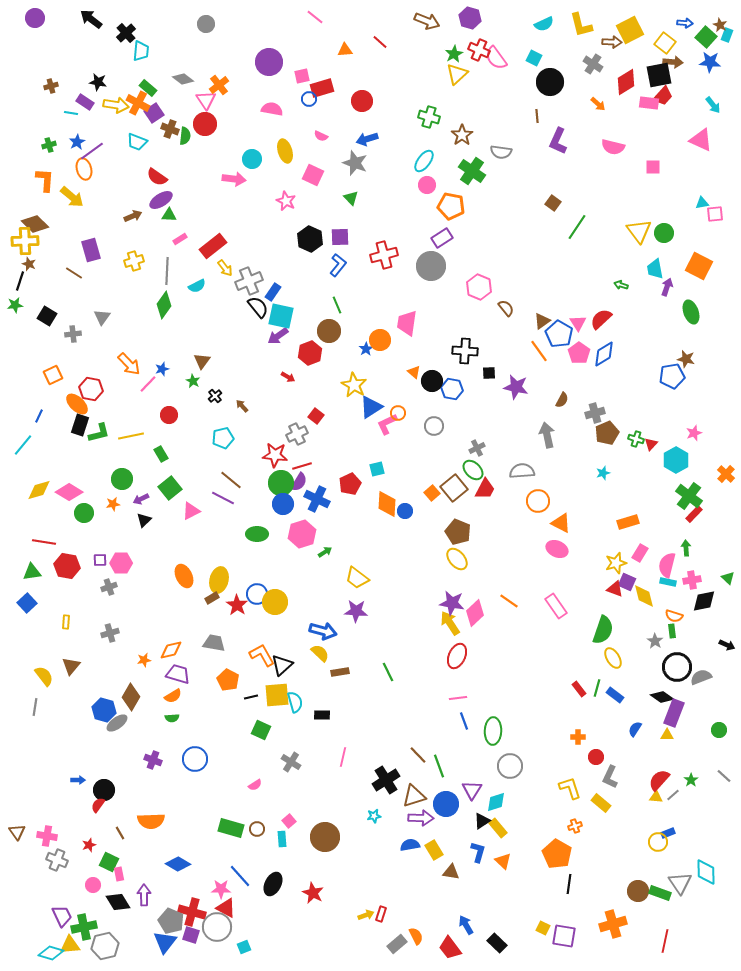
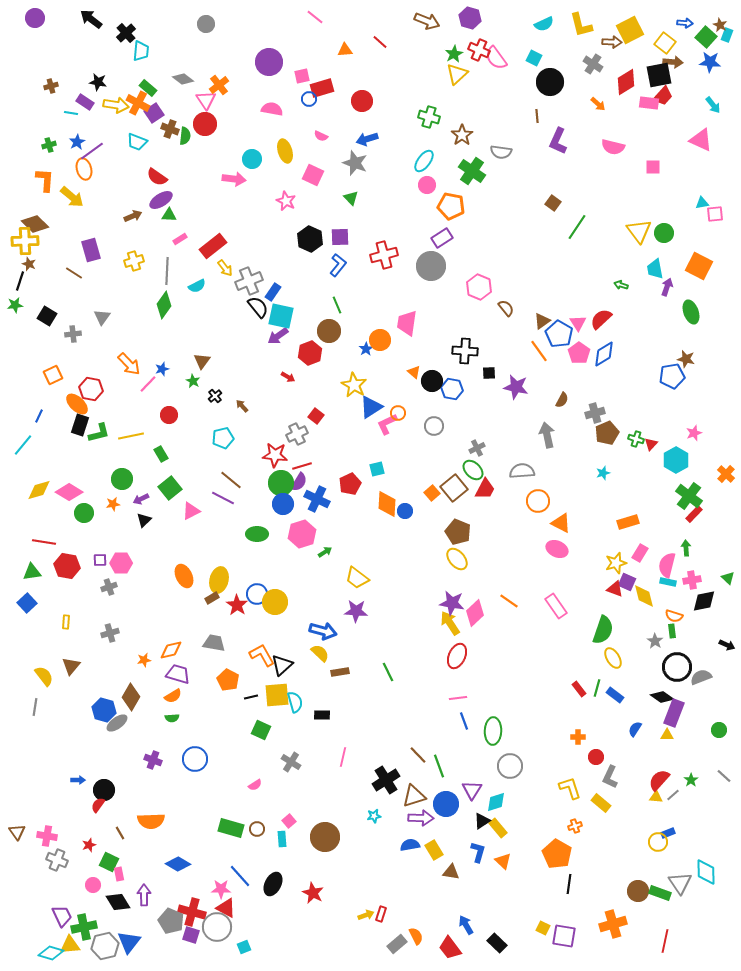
blue triangle at (165, 942): moved 36 px left
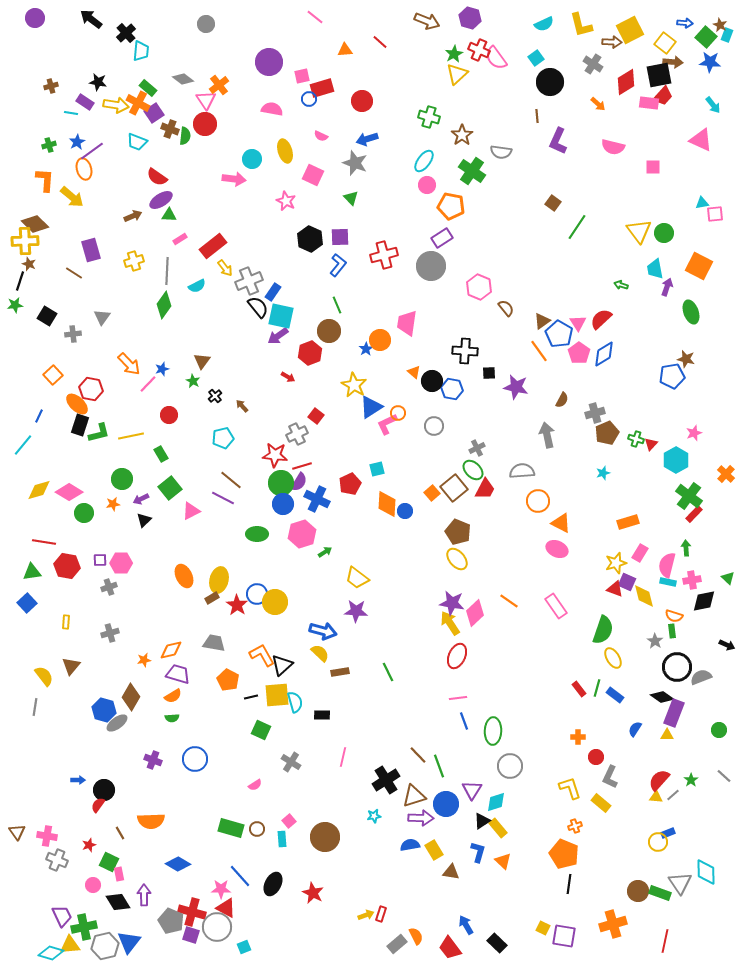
cyan square at (534, 58): moved 2 px right; rotated 28 degrees clockwise
orange square at (53, 375): rotated 18 degrees counterclockwise
orange pentagon at (557, 854): moved 7 px right; rotated 8 degrees counterclockwise
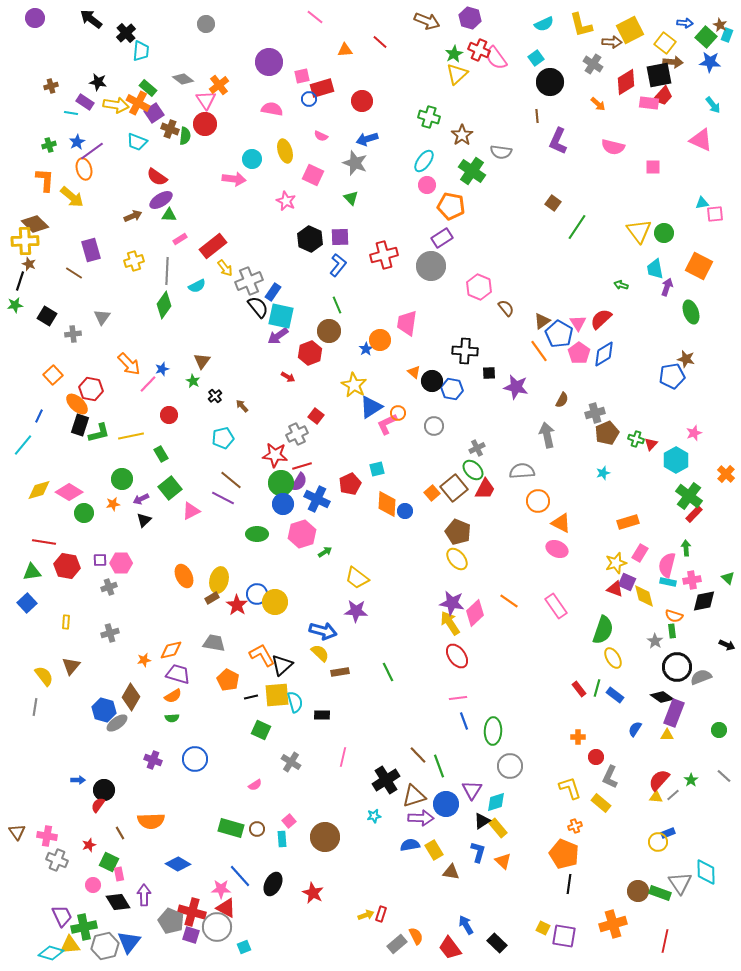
red ellipse at (457, 656): rotated 60 degrees counterclockwise
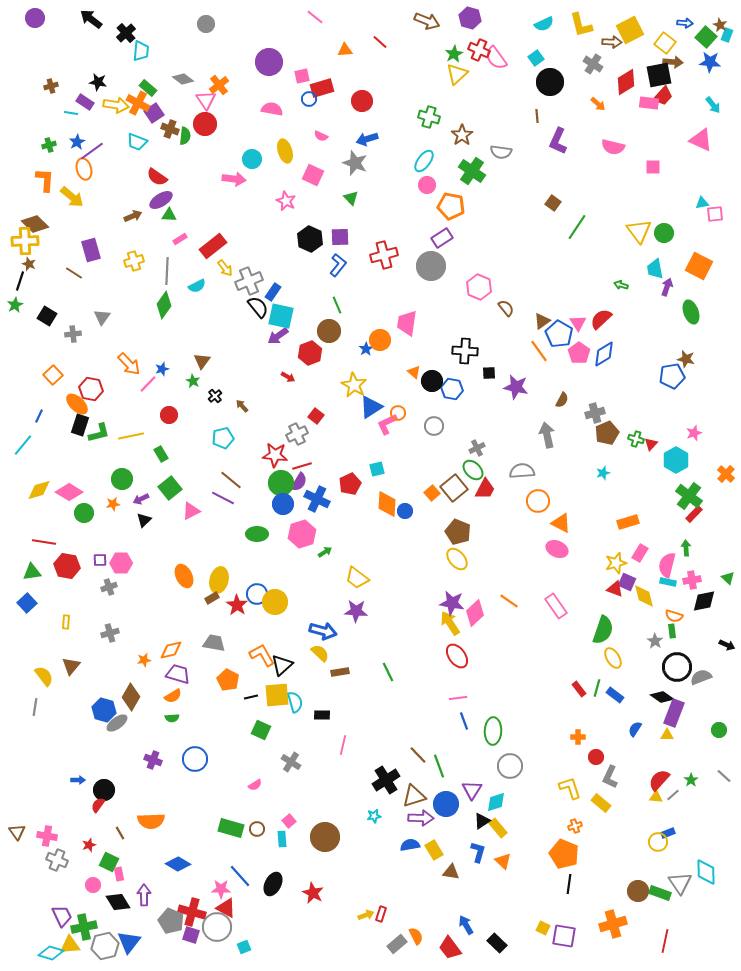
green star at (15, 305): rotated 21 degrees counterclockwise
pink line at (343, 757): moved 12 px up
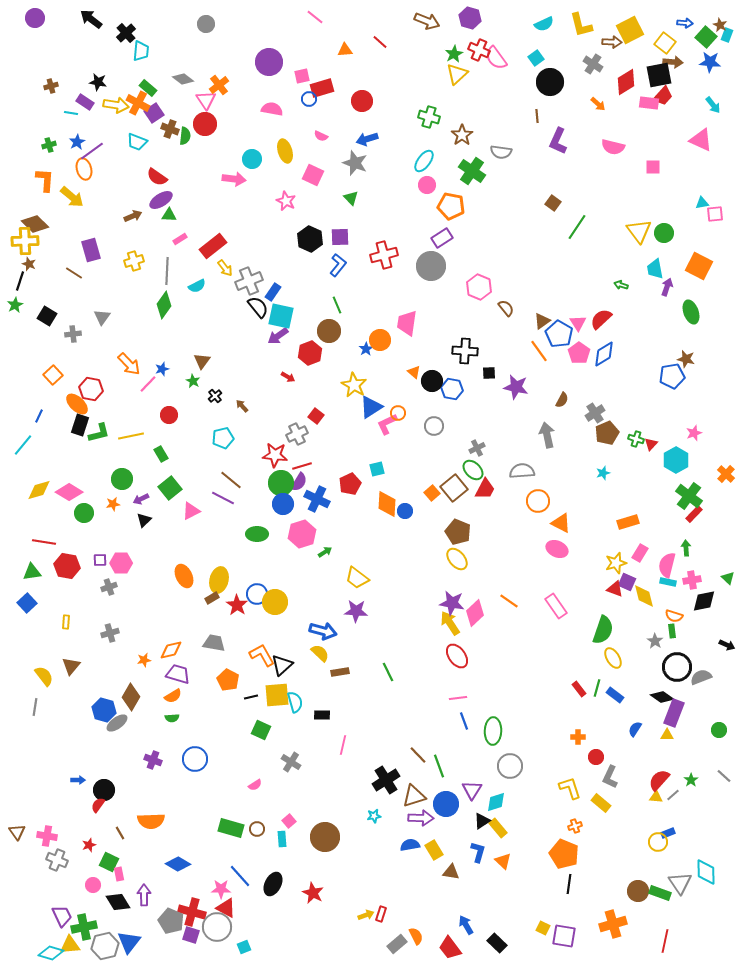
gray cross at (595, 413): rotated 18 degrees counterclockwise
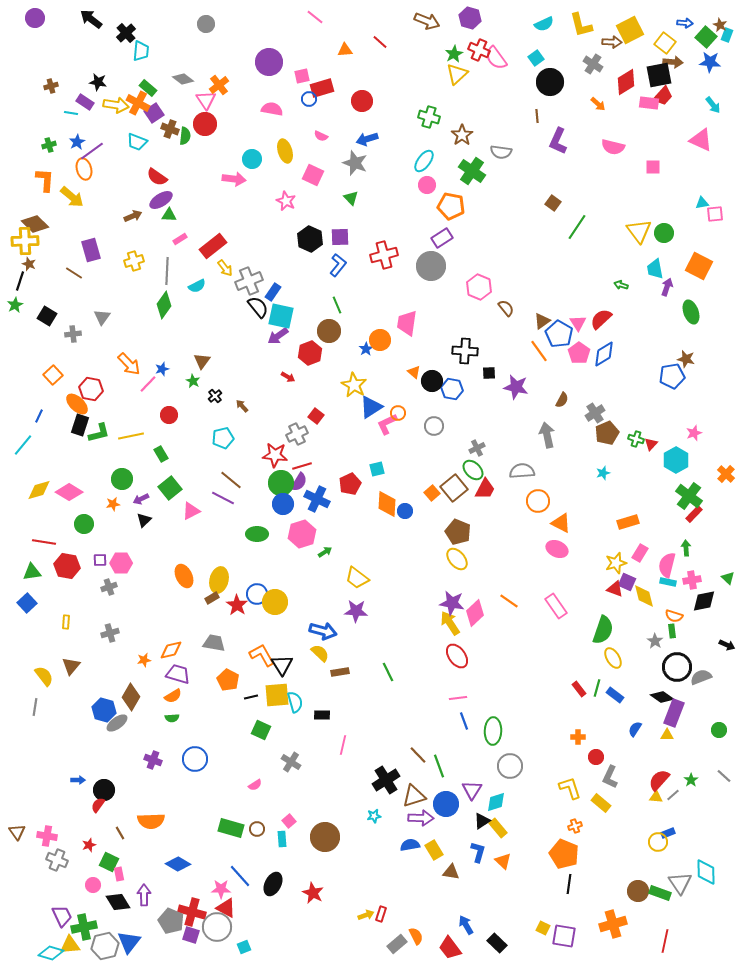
green circle at (84, 513): moved 11 px down
black triangle at (282, 665): rotated 20 degrees counterclockwise
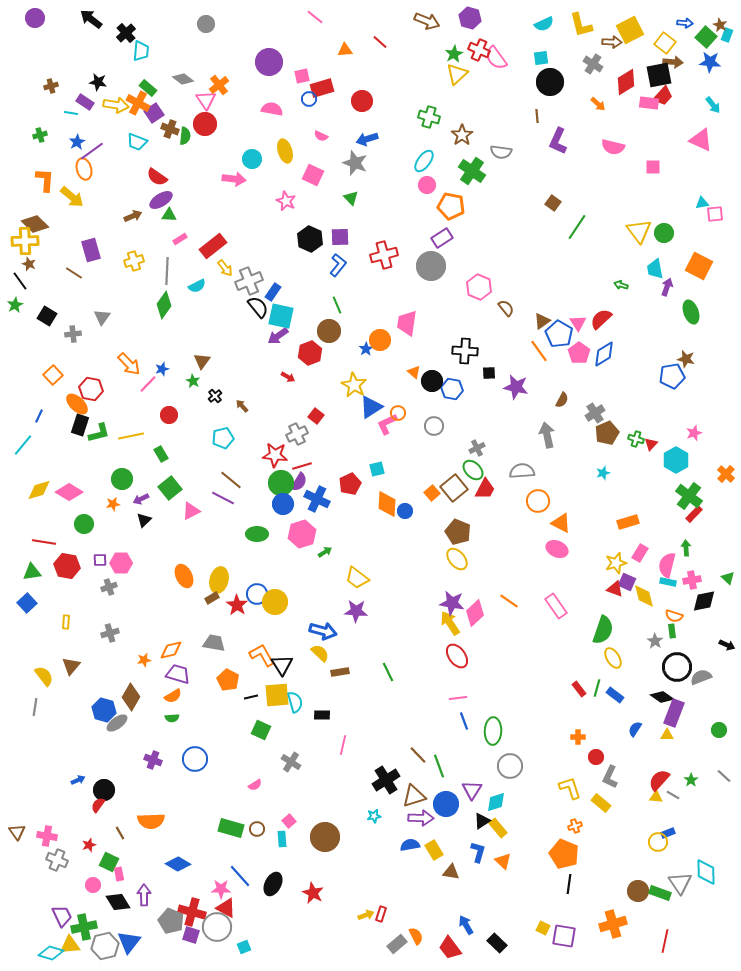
cyan square at (536, 58): moved 5 px right; rotated 28 degrees clockwise
green cross at (49, 145): moved 9 px left, 10 px up
black line at (20, 281): rotated 54 degrees counterclockwise
blue arrow at (78, 780): rotated 24 degrees counterclockwise
gray line at (673, 795): rotated 72 degrees clockwise
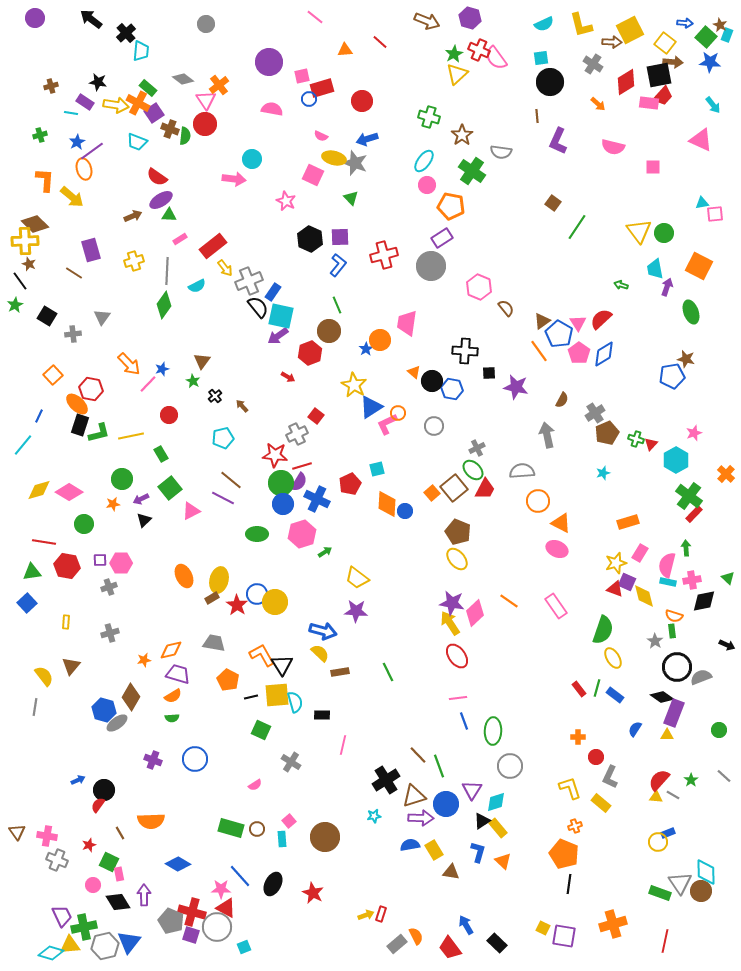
yellow ellipse at (285, 151): moved 49 px right, 7 px down; rotated 60 degrees counterclockwise
brown circle at (638, 891): moved 63 px right
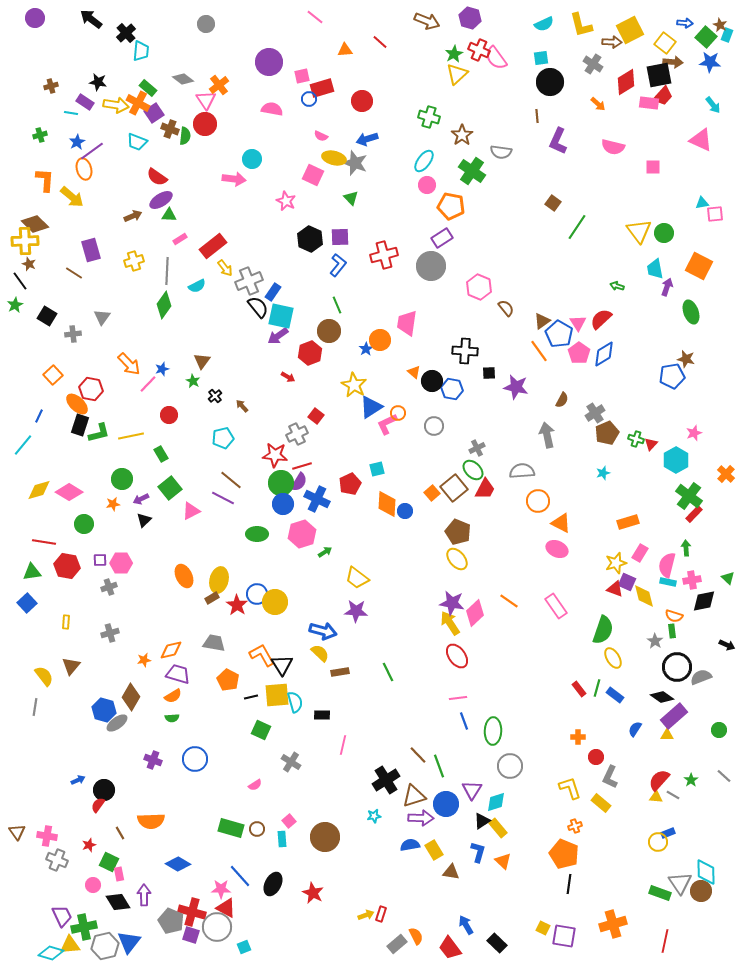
green arrow at (621, 285): moved 4 px left, 1 px down
purple rectangle at (674, 713): moved 3 px down; rotated 28 degrees clockwise
